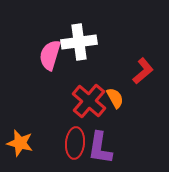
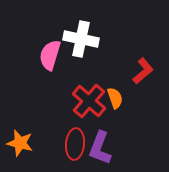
white cross: moved 2 px right, 3 px up; rotated 20 degrees clockwise
orange semicircle: rotated 10 degrees clockwise
red ellipse: moved 1 px down
purple L-shape: rotated 12 degrees clockwise
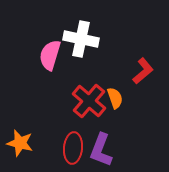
red ellipse: moved 2 px left, 4 px down
purple L-shape: moved 1 px right, 2 px down
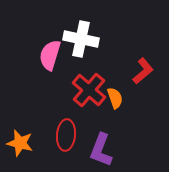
red cross: moved 11 px up
red ellipse: moved 7 px left, 13 px up
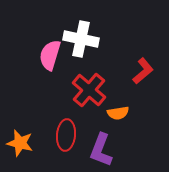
orange semicircle: moved 3 px right, 15 px down; rotated 100 degrees clockwise
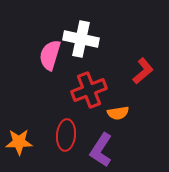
red cross: rotated 28 degrees clockwise
orange star: moved 1 px left, 1 px up; rotated 16 degrees counterclockwise
purple L-shape: rotated 12 degrees clockwise
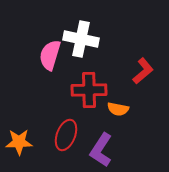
red cross: rotated 20 degrees clockwise
orange semicircle: moved 4 px up; rotated 20 degrees clockwise
red ellipse: rotated 16 degrees clockwise
